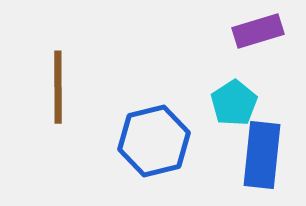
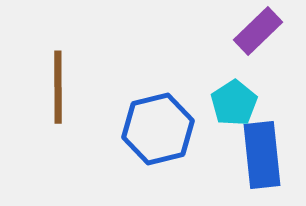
purple rectangle: rotated 27 degrees counterclockwise
blue hexagon: moved 4 px right, 12 px up
blue rectangle: rotated 12 degrees counterclockwise
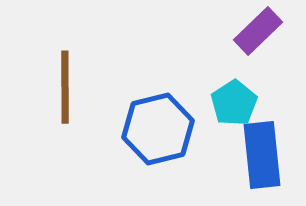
brown line: moved 7 px right
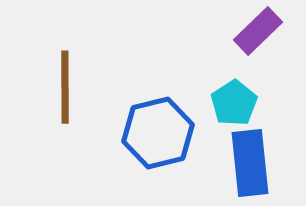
blue hexagon: moved 4 px down
blue rectangle: moved 12 px left, 8 px down
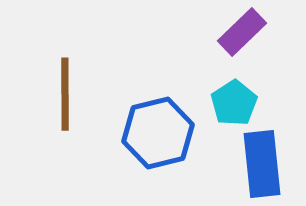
purple rectangle: moved 16 px left, 1 px down
brown line: moved 7 px down
blue rectangle: moved 12 px right, 1 px down
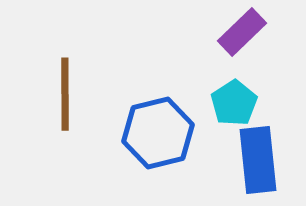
blue rectangle: moved 4 px left, 4 px up
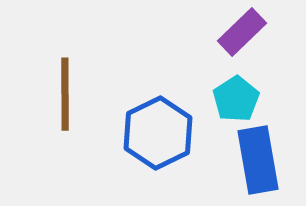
cyan pentagon: moved 2 px right, 4 px up
blue hexagon: rotated 12 degrees counterclockwise
blue rectangle: rotated 4 degrees counterclockwise
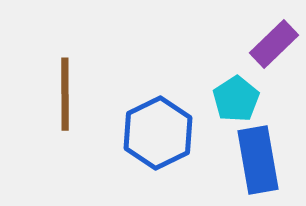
purple rectangle: moved 32 px right, 12 px down
